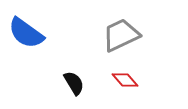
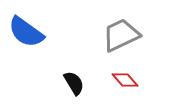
blue semicircle: moved 1 px up
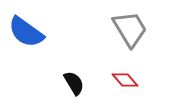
gray trapezoid: moved 9 px right, 6 px up; rotated 84 degrees clockwise
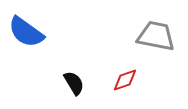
gray trapezoid: moved 26 px right, 7 px down; rotated 48 degrees counterclockwise
red diamond: rotated 68 degrees counterclockwise
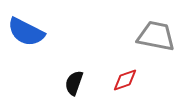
blue semicircle: rotated 9 degrees counterclockwise
black semicircle: rotated 130 degrees counterclockwise
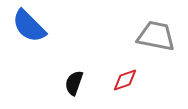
blue semicircle: moved 3 px right, 6 px up; rotated 18 degrees clockwise
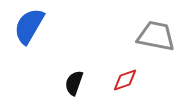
blue semicircle: rotated 75 degrees clockwise
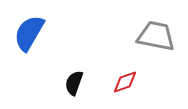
blue semicircle: moved 7 px down
red diamond: moved 2 px down
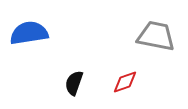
blue semicircle: rotated 51 degrees clockwise
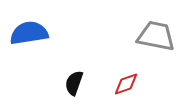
red diamond: moved 1 px right, 2 px down
